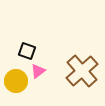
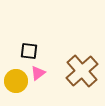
black square: moved 2 px right; rotated 12 degrees counterclockwise
pink triangle: moved 2 px down
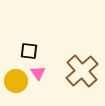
pink triangle: rotated 28 degrees counterclockwise
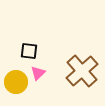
pink triangle: rotated 21 degrees clockwise
yellow circle: moved 1 px down
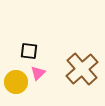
brown cross: moved 2 px up
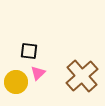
brown cross: moved 7 px down
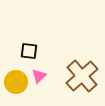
pink triangle: moved 1 px right, 3 px down
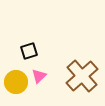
black square: rotated 24 degrees counterclockwise
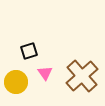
pink triangle: moved 6 px right, 3 px up; rotated 21 degrees counterclockwise
